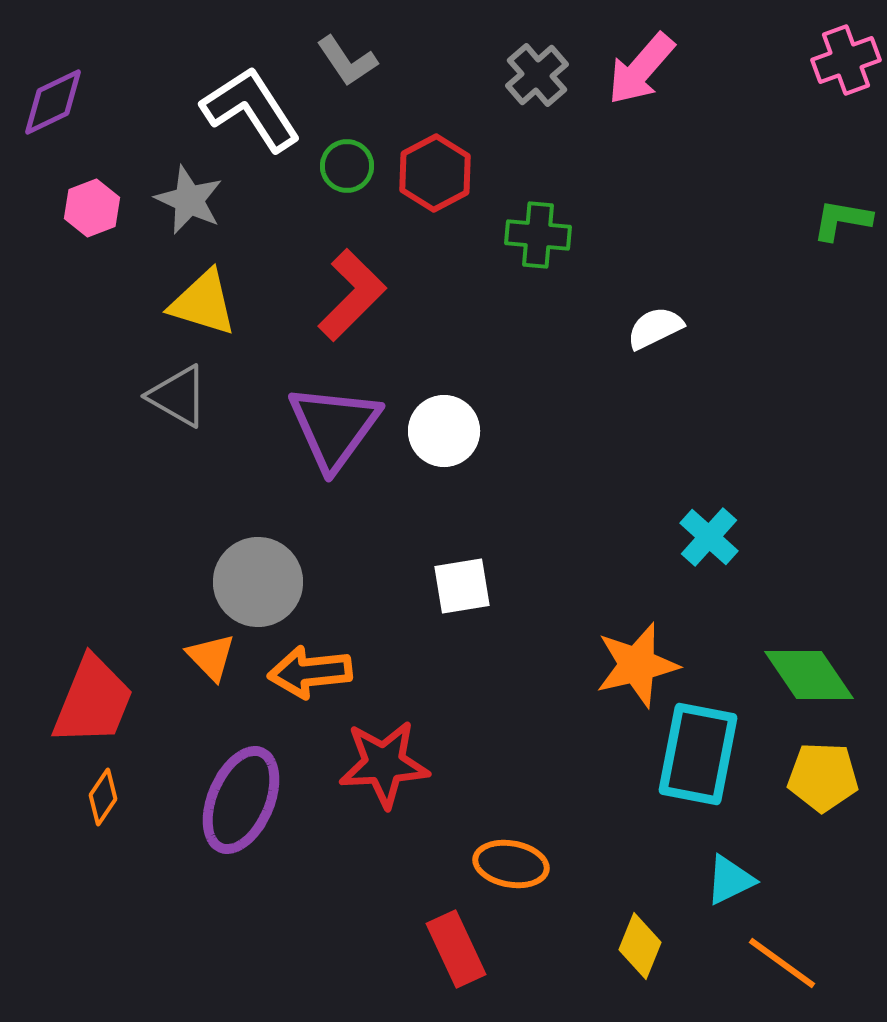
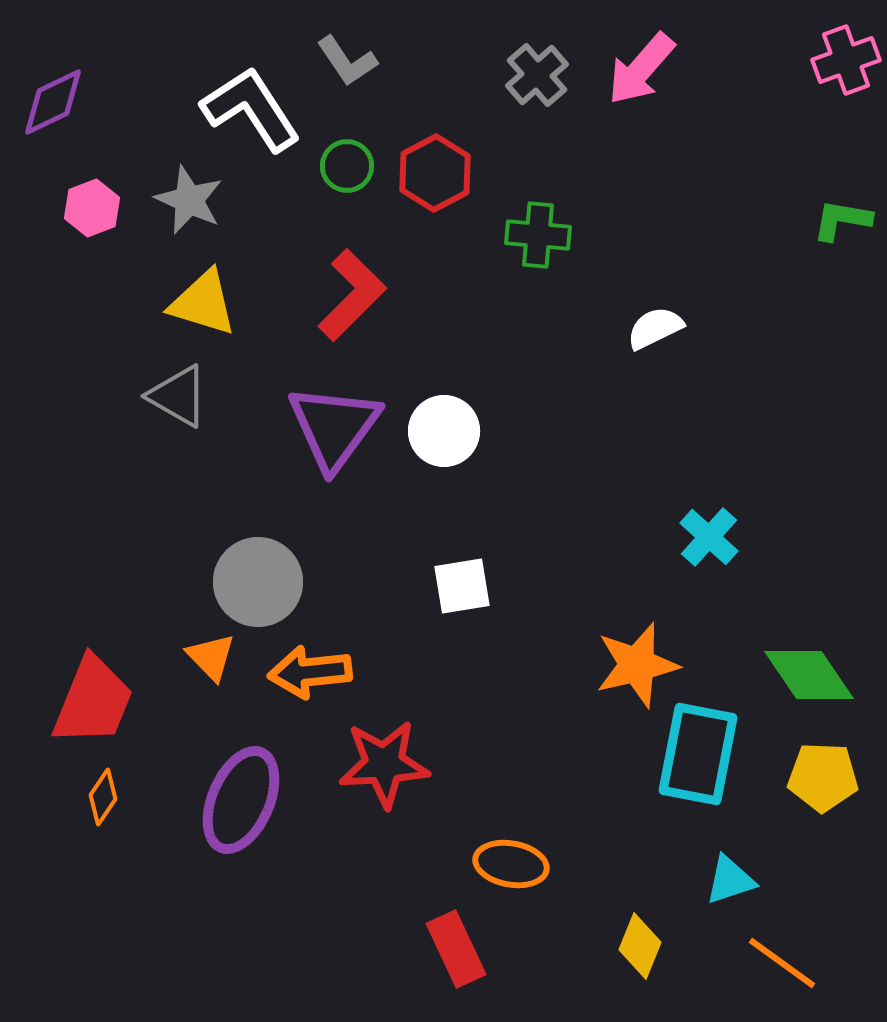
cyan triangle: rotated 8 degrees clockwise
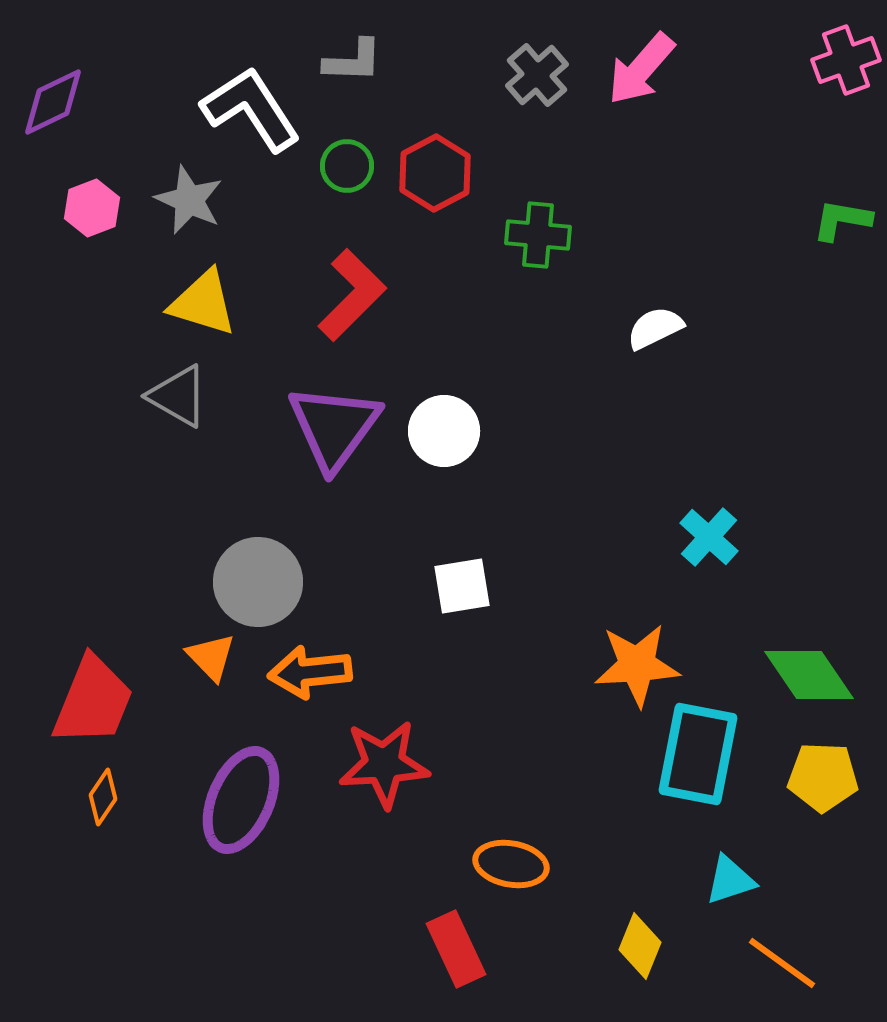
gray L-shape: moved 6 px right; rotated 54 degrees counterclockwise
orange star: rotated 10 degrees clockwise
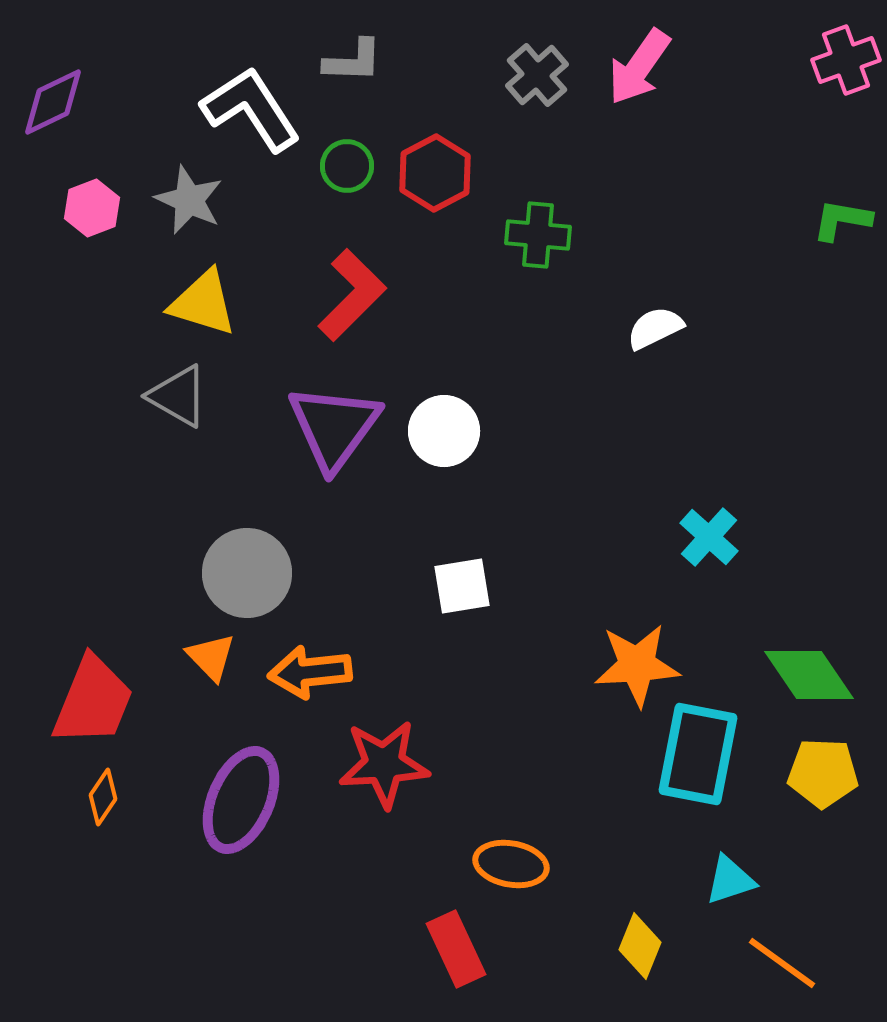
pink arrow: moved 2 px left, 2 px up; rotated 6 degrees counterclockwise
gray circle: moved 11 px left, 9 px up
yellow pentagon: moved 4 px up
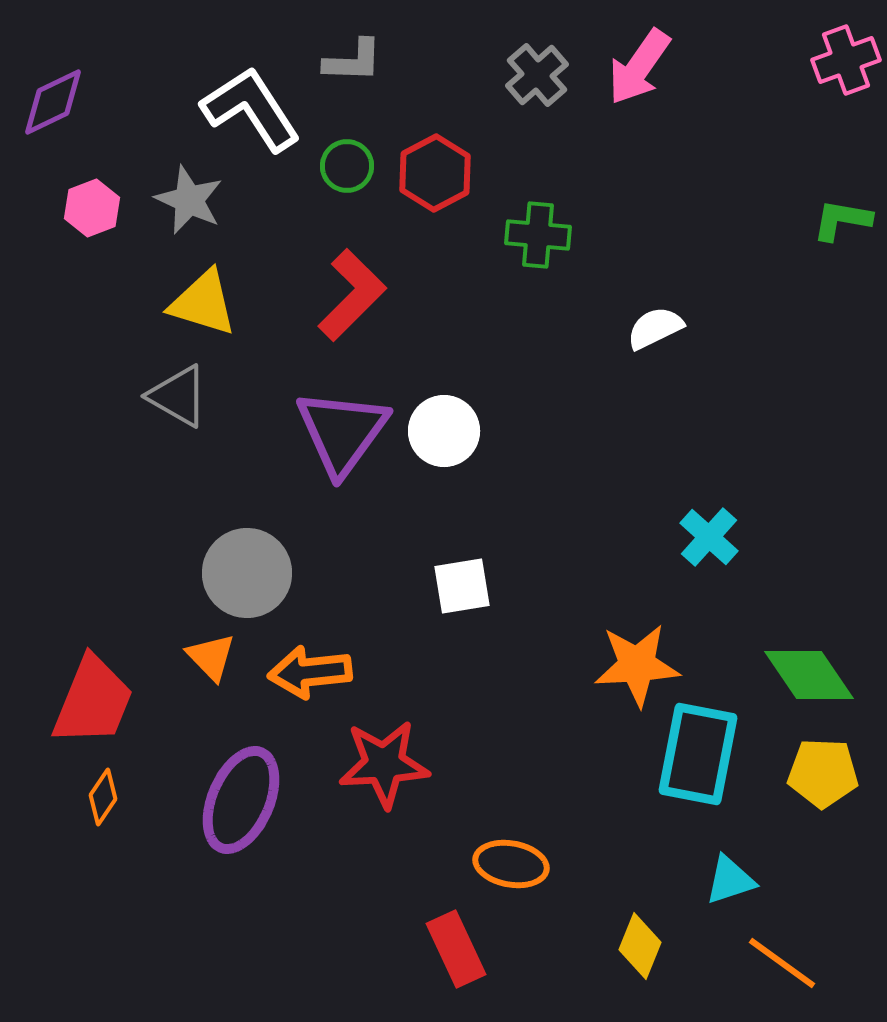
purple triangle: moved 8 px right, 5 px down
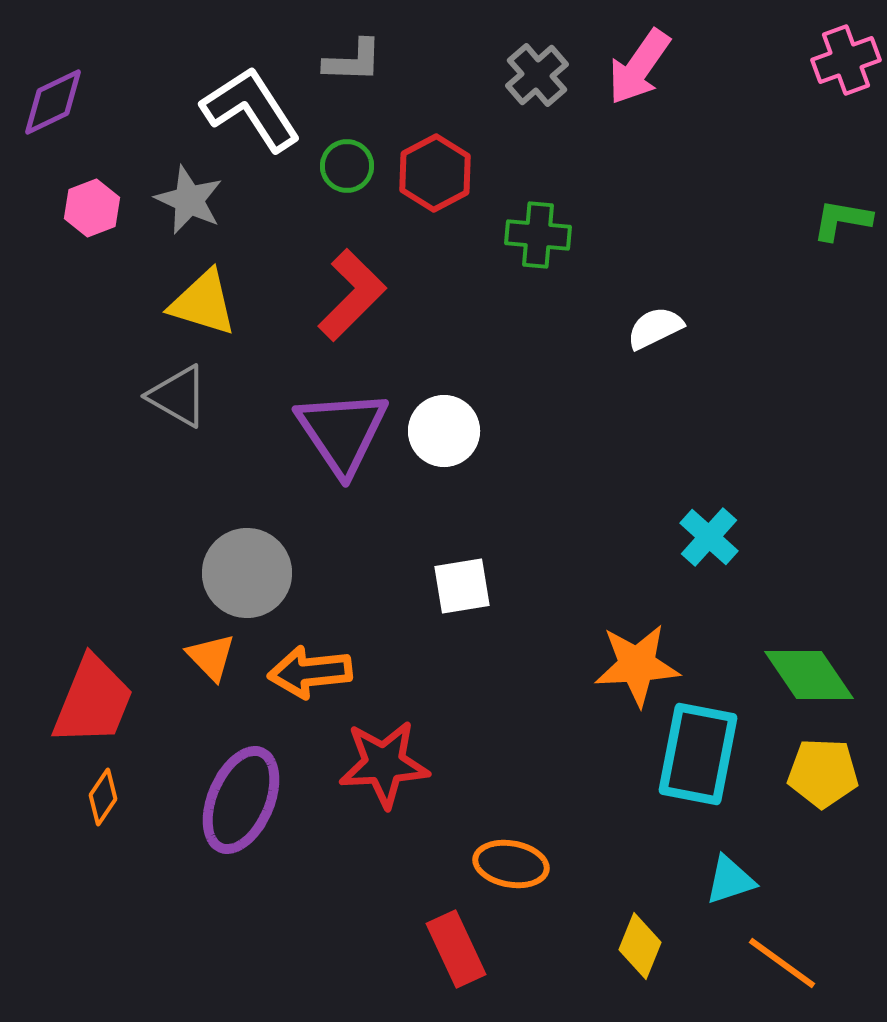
purple triangle: rotated 10 degrees counterclockwise
